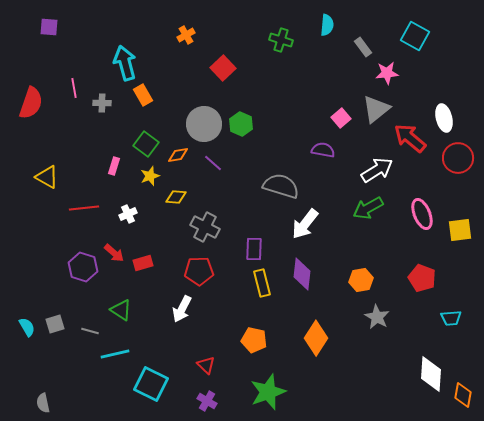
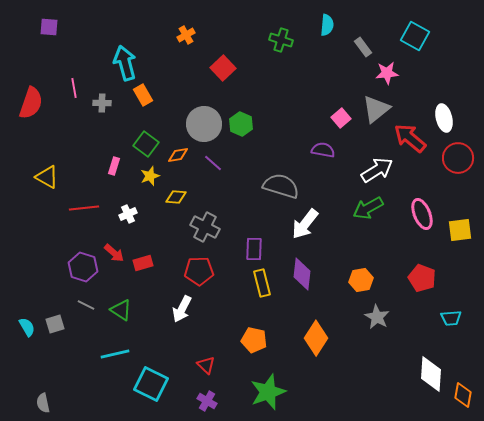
gray line at (90, 331): moved 4 px left, 26 px up; rotated 12 degrees clockwise
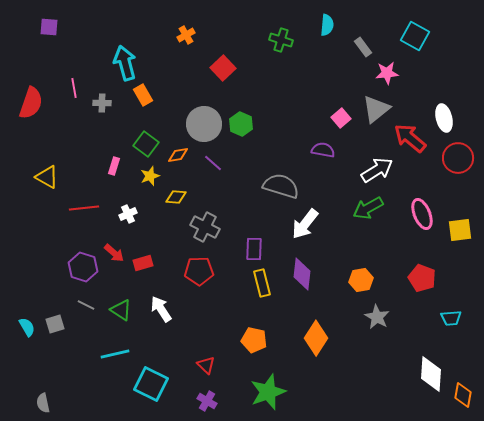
white arrow at (182, 309): moved 21 px left; rotated 120 degrees clockwise
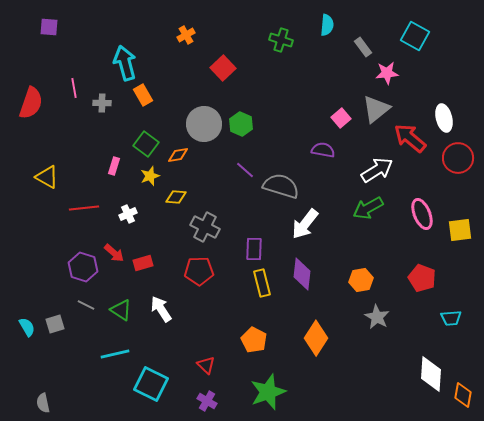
purple line at (213, 163): moved 32 px right, 7 px down
orange pentagon at (254, 340): rotated 15 degrees clockwise
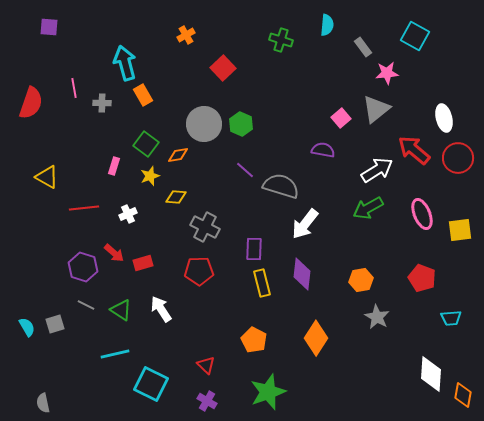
red arrow at (410, 138): moved 4 px right, 12 px down
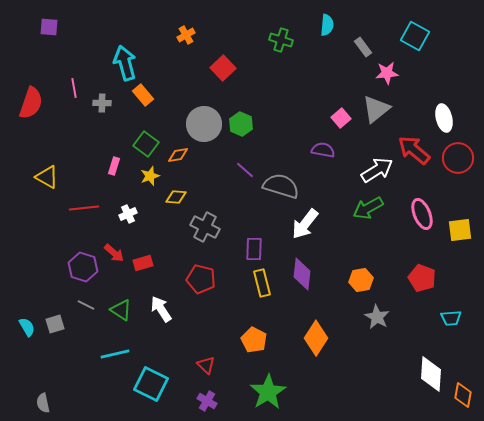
orange rectangle at (143, 95): rotated 10 degrees counterclockwise
red pentagon at (199, 271): moved 2 px right, 8 px down; rotated 16 degrees clockwise
green star at (268, 392): rotated 12 degrees counterclockwise
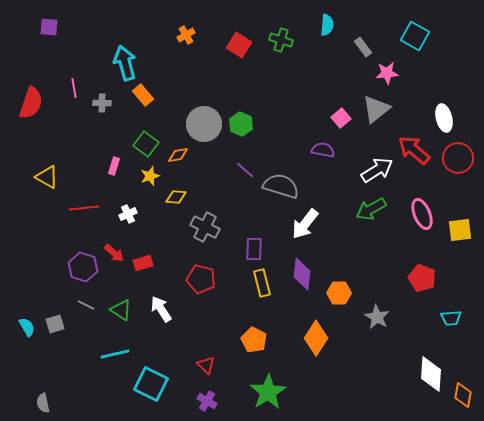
red square at (223, 68): moved 16 px right, 23 px up; rotated 15 degrees counterclockwise
green arrow at (368, 208): moved 3 px right, 1 px down
orange hexagon at (361, 280): moved 22 px left, 13 px down; rotated 10 degrees clockwise
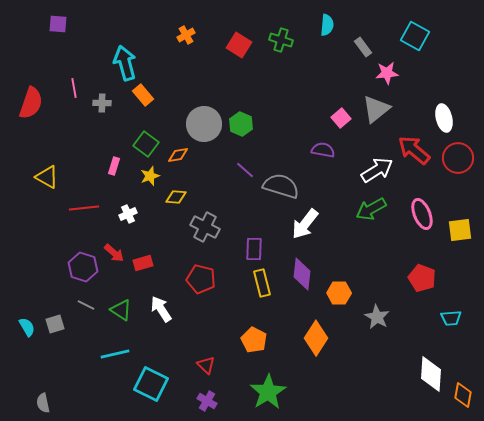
purple square at (49, 27): moved 9 px right, 3 px up
